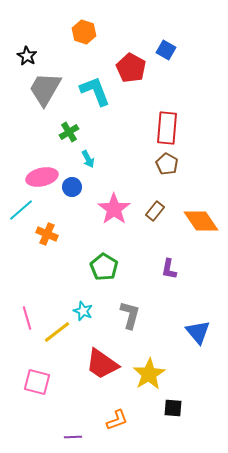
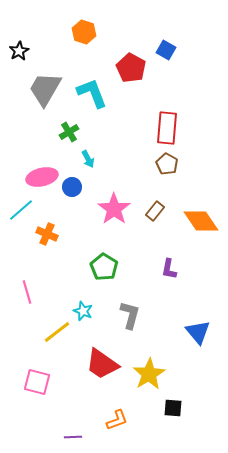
black star: moved 8 px left, 5 px up; rotated 12 degrees clockwise
cyan L-shape: moved 3 px left, 2 px down
pink line: moved 26 px up
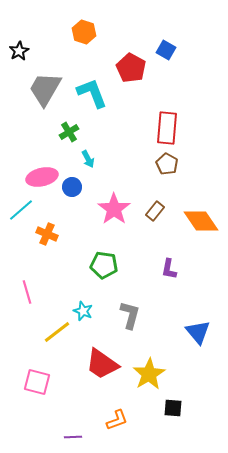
green pentagon: moved 2 px up; rotated 24 degrees counterclockwise
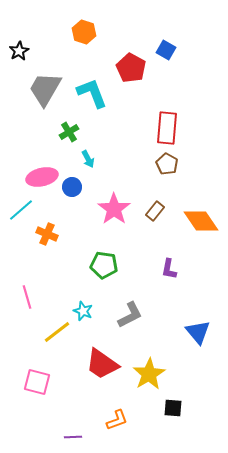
pink line: moved 5 px down
gray L-shape: rotated 48 degrees clockwise
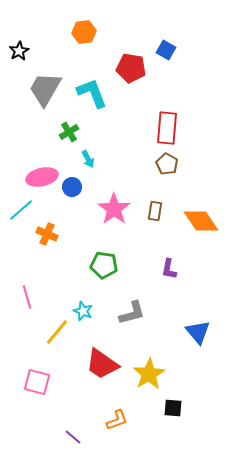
orange hexagon: rotated 25 degrees counterclockwise
red pentagon: rotated 20 degrees counterclockwise
brown rectangle: rotated 30 degrees counterclockwise
gray L-shape: moved 2 px right, 2 px up; rotated 12 degrees clockwise
yellow line: rotated 12 degrees counterclockwise
purple line: rotated 42 degrees clockwise
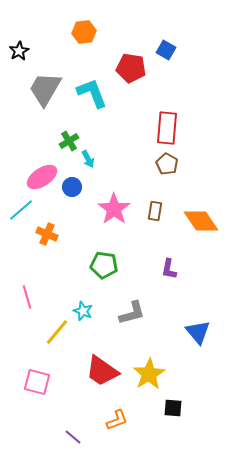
green cross: moved 9 px down
pink ellipse: rotated 20 degrees counterclockwise
red trapezoid: moved 7 px down
